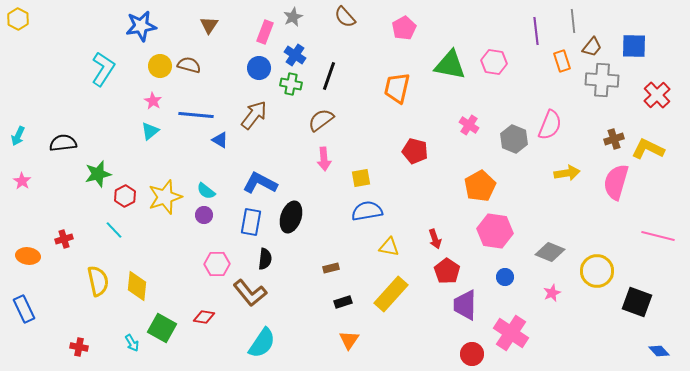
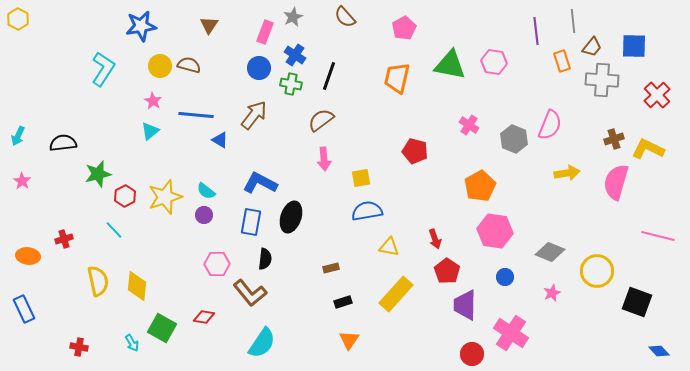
orange trapezoid at (397, 88): moved 10 px up
yellow rectangle at (391, 294): moved 5 px right
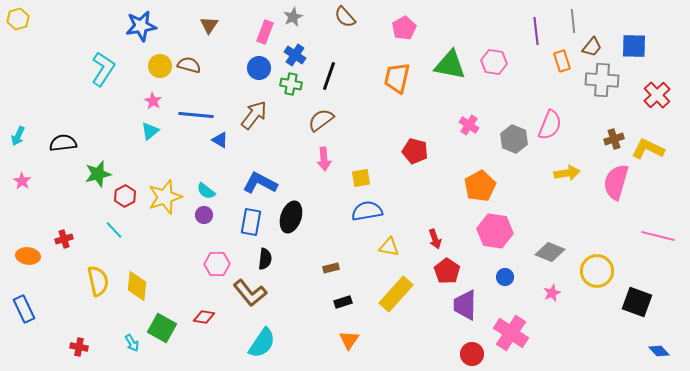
yellow hexagon at (18, 19): rotated 15 degrees clockwise
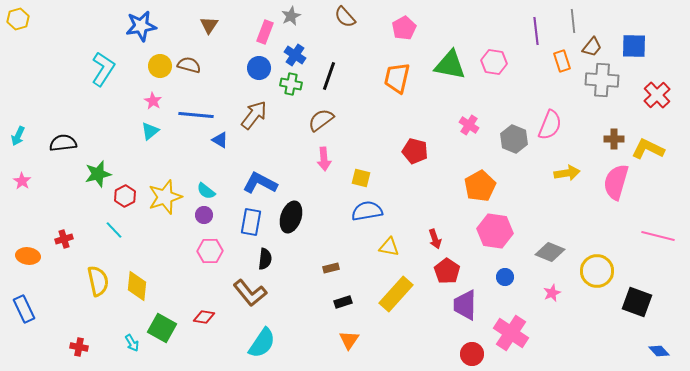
gray star at (293, 17): moved 2 px left, 1 px up
brown cross at (614, 139): rotated 18 degrees clockwise
yellow square at (361, 178): rotated 24 degrees clockwise
pink hexagon at (217, 264): moved 7 px left, 13 px up
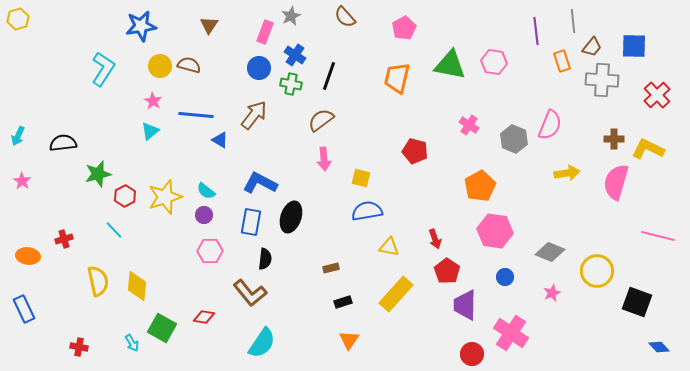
blue diamond at (659, 351): moved 4 px up
